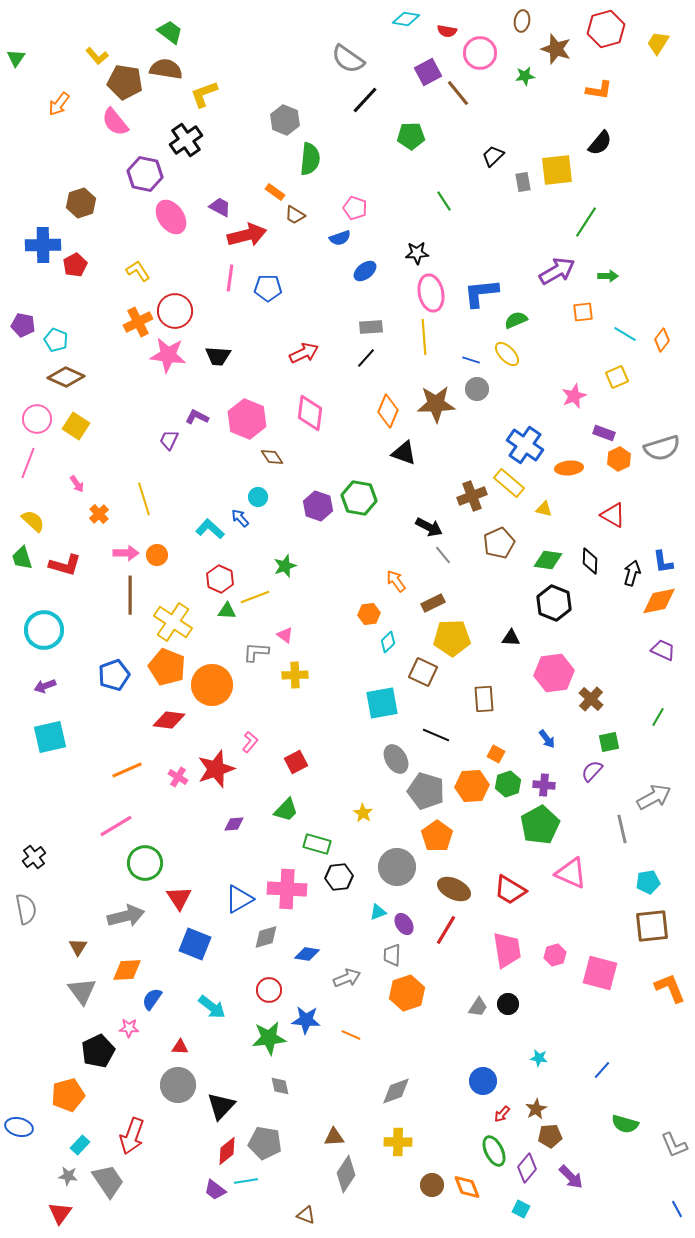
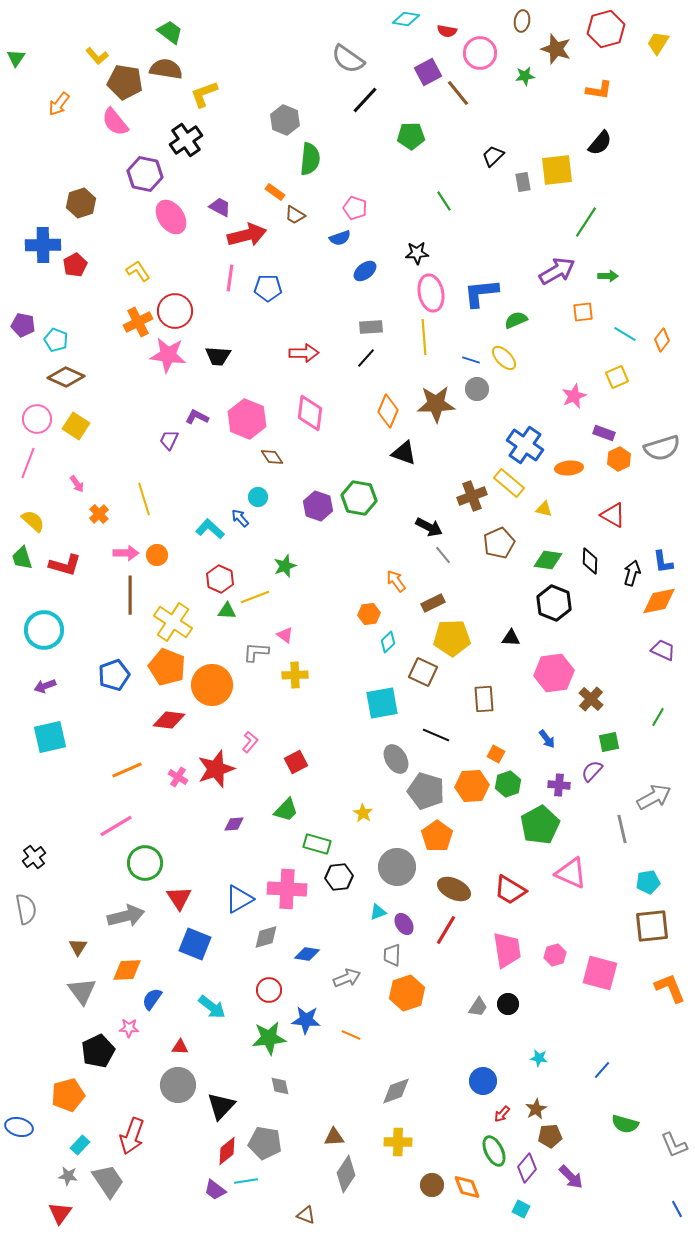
red arrow at (304, 353): rotated 24 degrees clockwise
yellow ellipse at (507, 354): moved 3 px left, 4 px down
purple cross at (544, 785): moved 15 px right
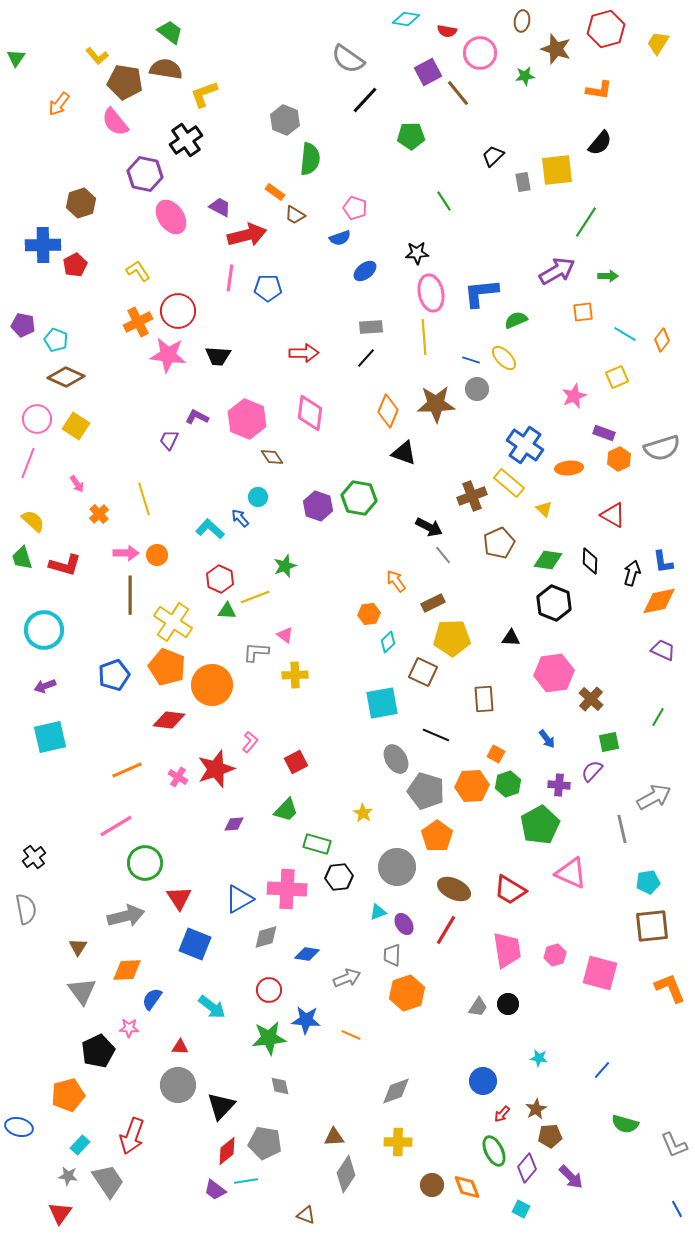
red circle at (175, 311): moved 3 px right
yellow triangle at (544, 509): rotated 30 degrees clockwise
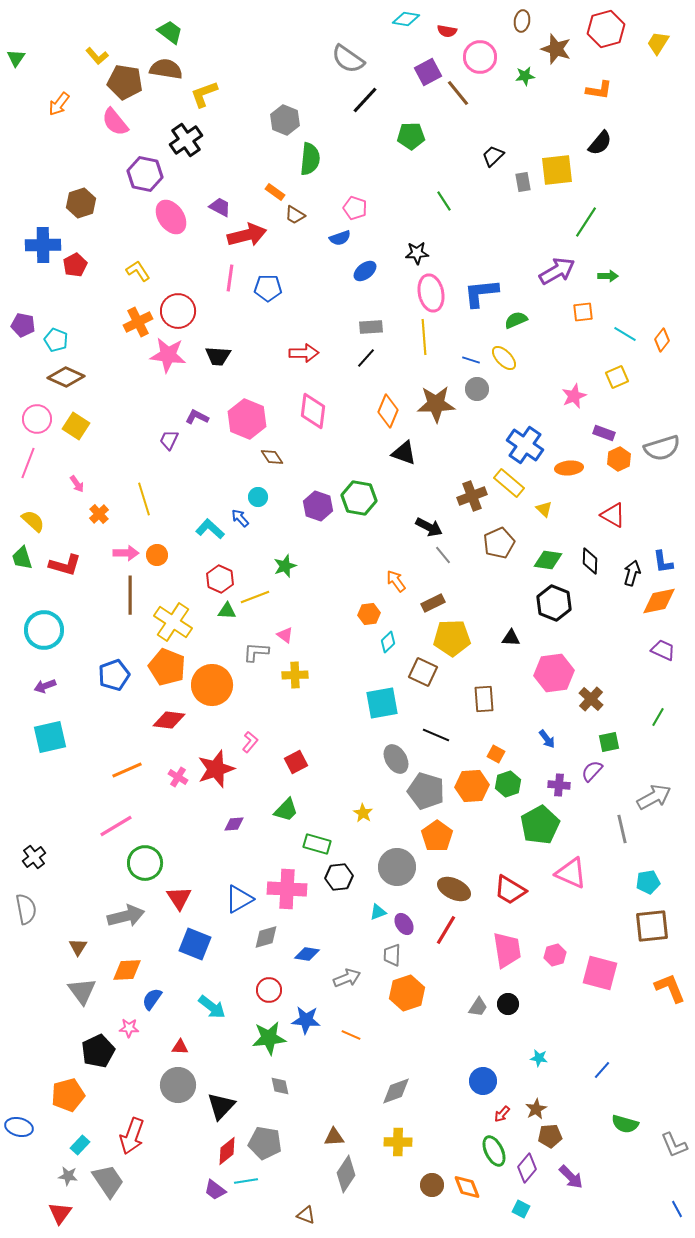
pink circle at (480, 53): moved 4 px down
pink diamond at (310, 413): moved 3 px right, 2 px up
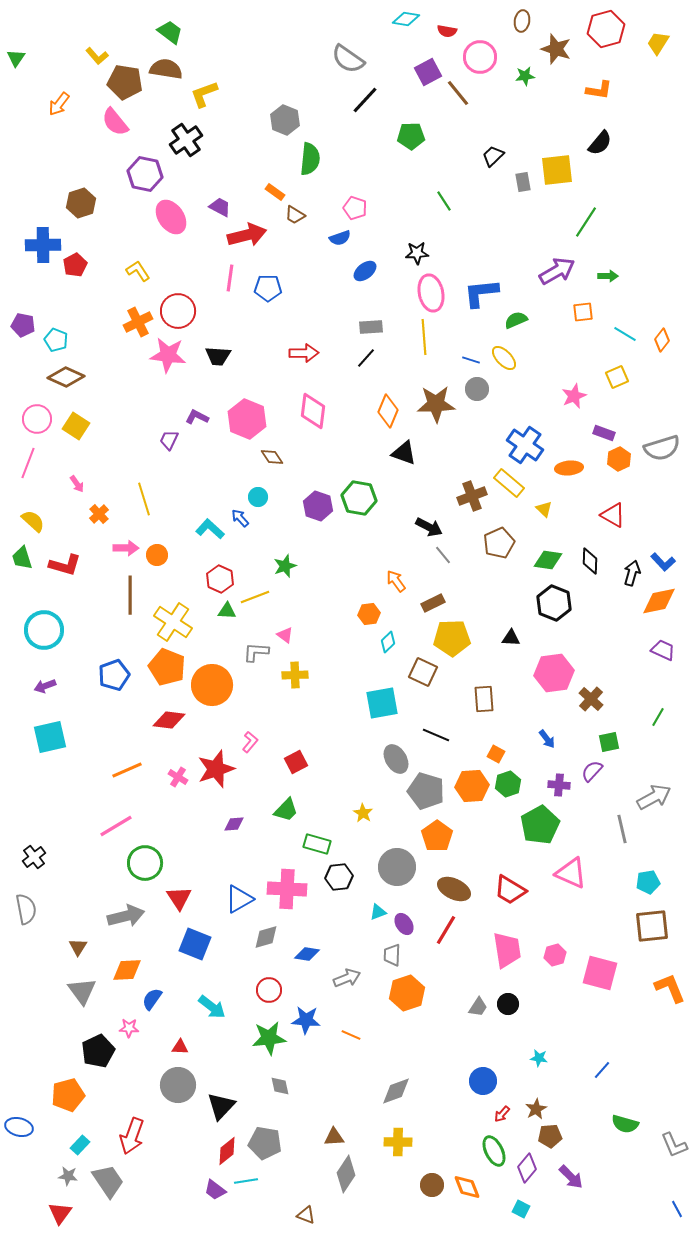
pink arrow at (126, 553): moved 5 px up
blue L-shape at (663, 562): rotated 35 degrees counterclockwise
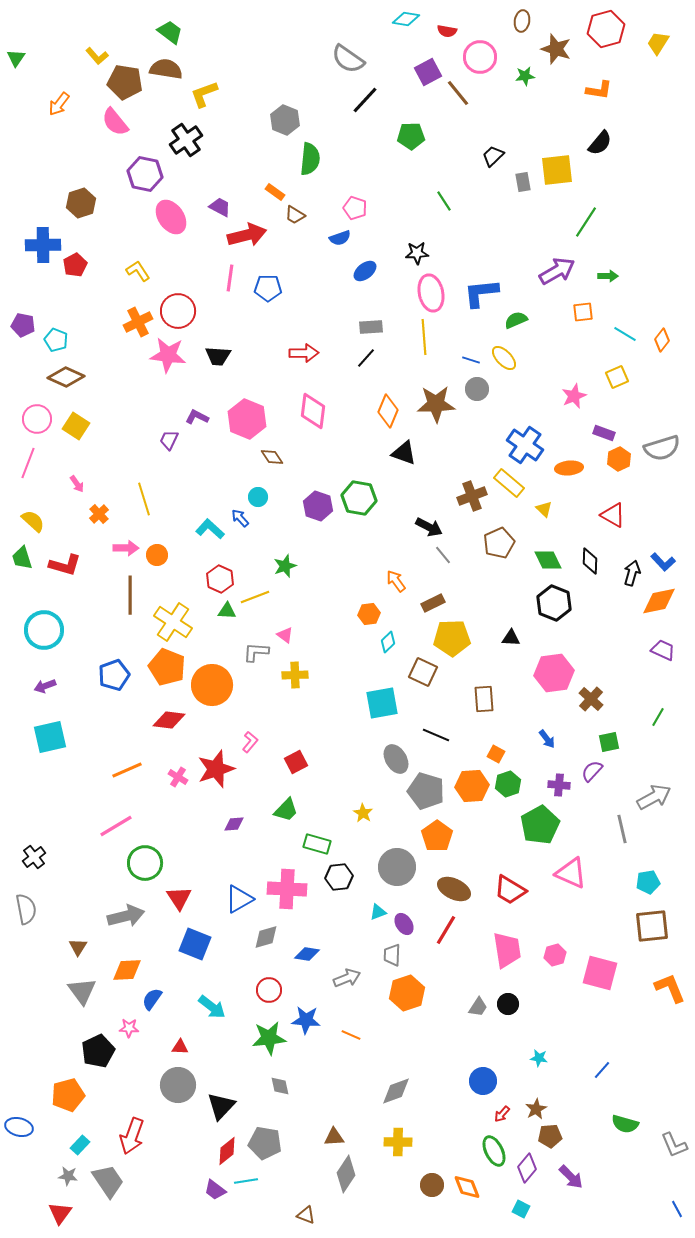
green diamond at (548, 560): rotated 56 degrees clockwise
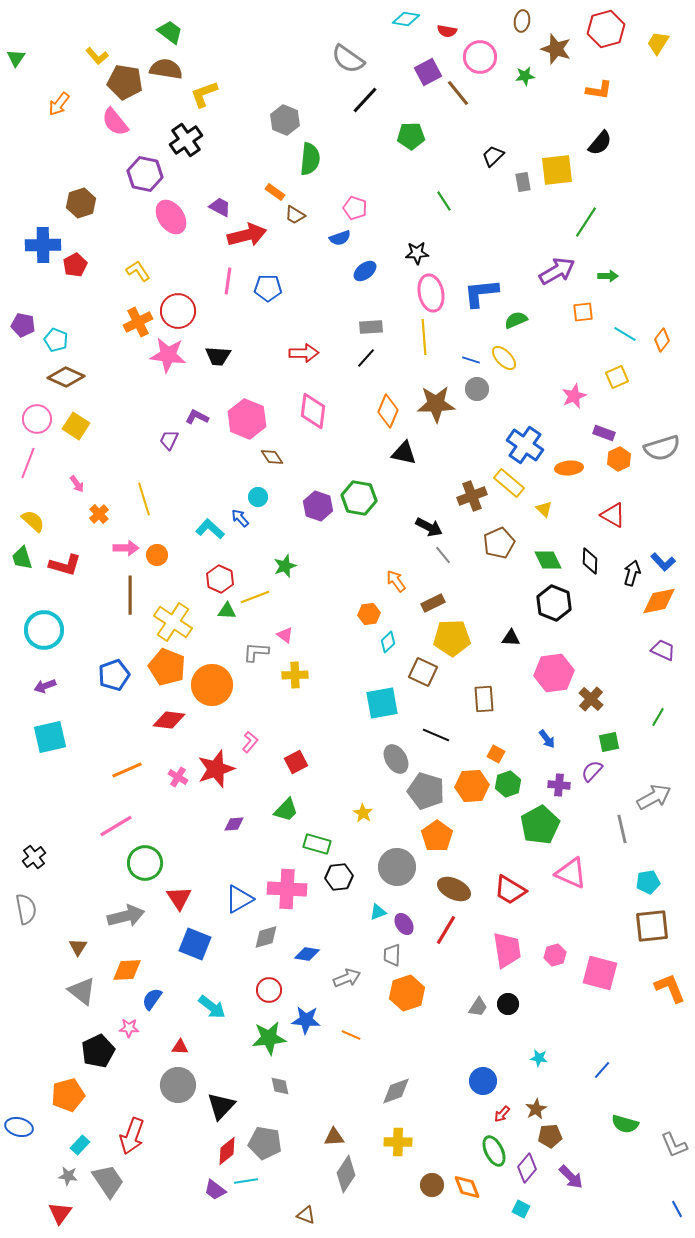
pink line at (230, 278): moved 2 px left, 3 px down
black triangle at (404, 453): rotated 8 degrees counterclockwise
gray triangle at (82, 991): rotated 16 degrees counterclockwise
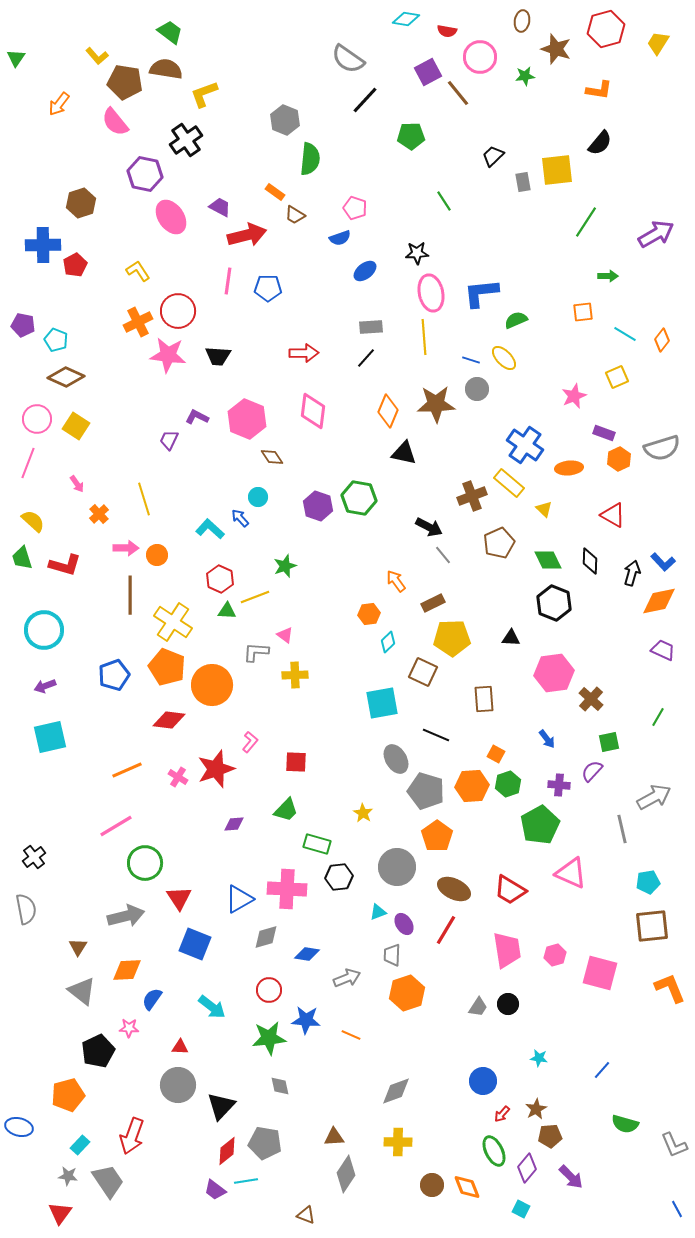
purple arrow at (557, 271): moved 99 px right, 37 px up
red square at (296, 762): rotated 30 degrees clockwise
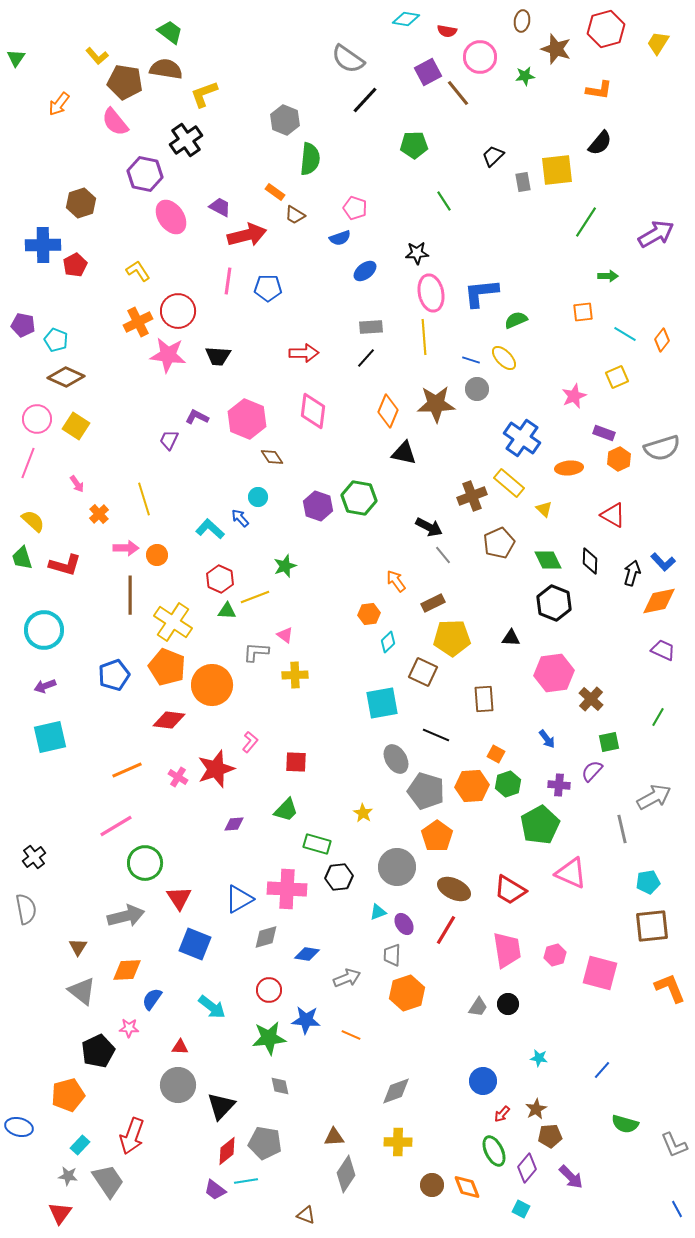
green pentagon at (411, 136): moved 3 px right, 9 px down
blue cross at (525, 445): moved 3 px left, 7 px up
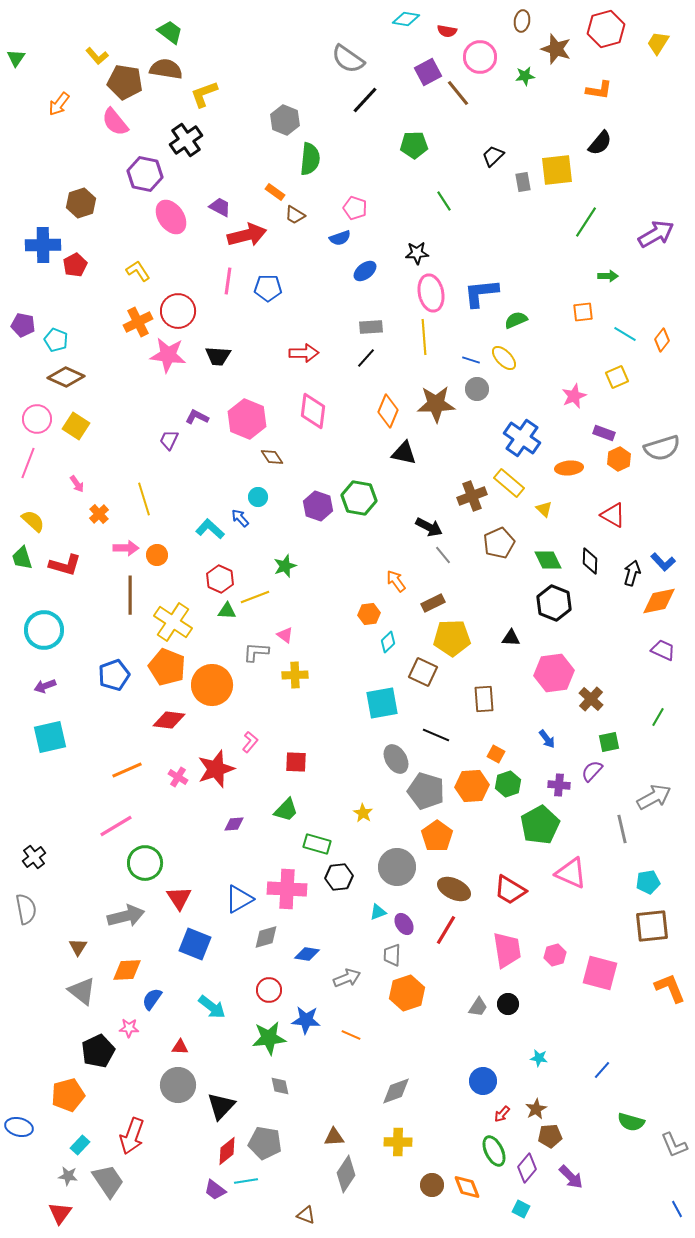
green semicircle at (625, 1124): moved 6 px right, 2 px up
